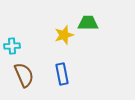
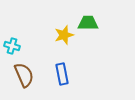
cyan cross: rotated 21 degrees clockwise
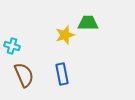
yellow star: moved 1 px right
